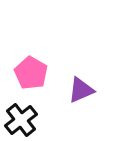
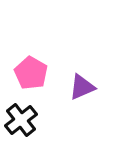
purple triangle: moved 1 px right, 3 px up
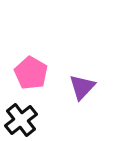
purple triangle: rotated 24 degrees counterclockwise
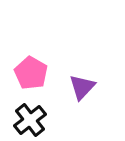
black cross: moved 9 px right
